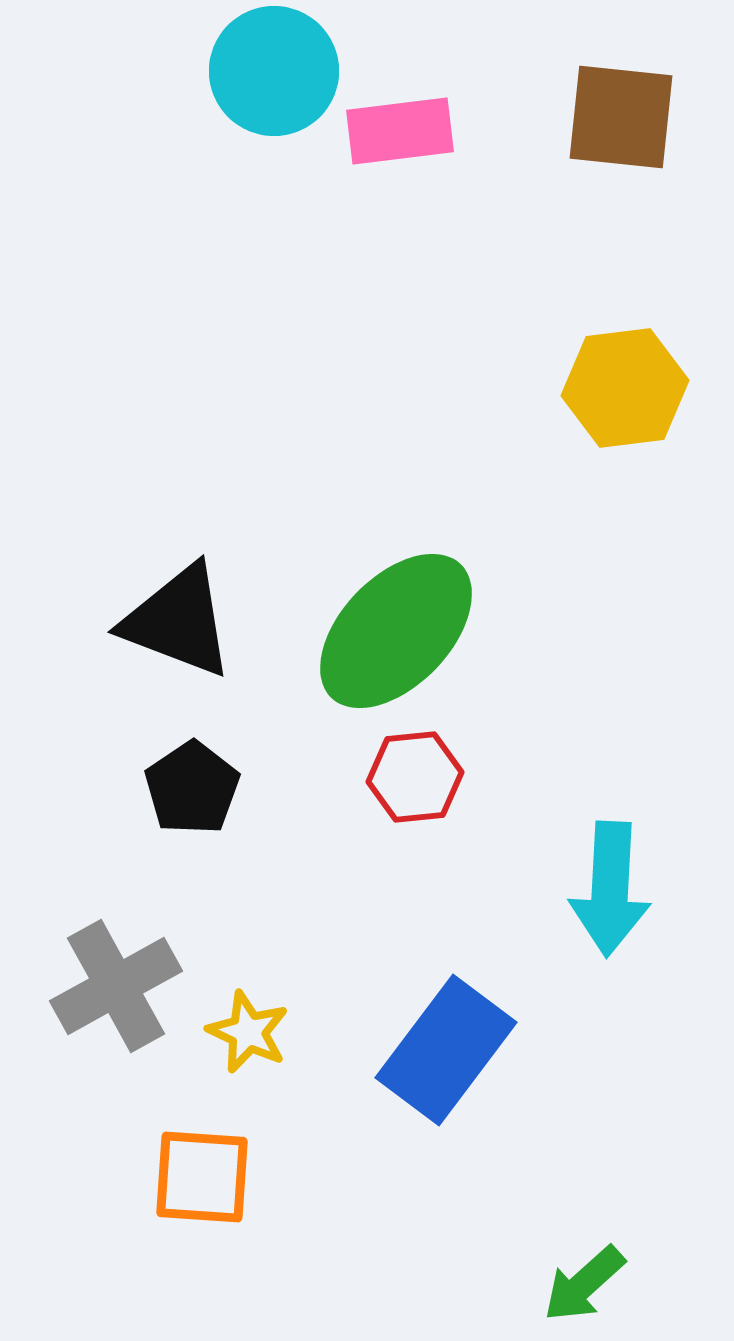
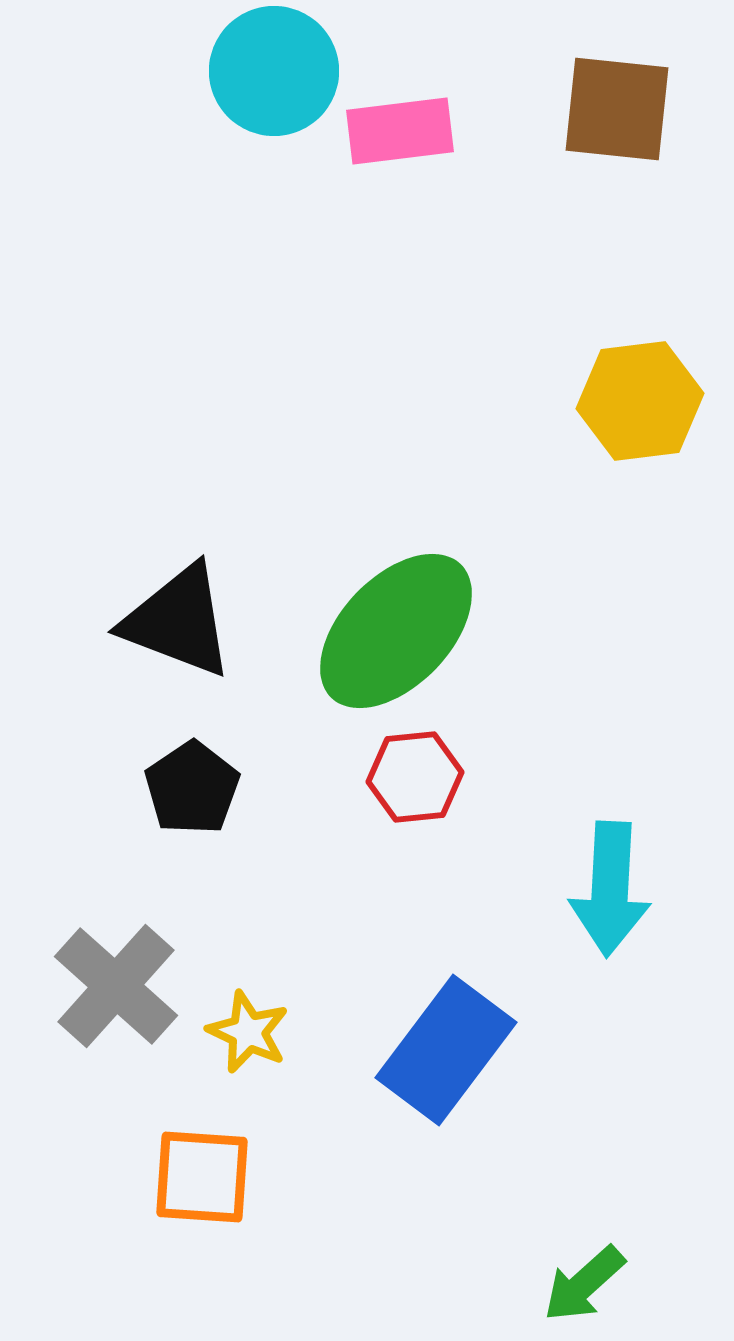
brown square: moved 4 px left, 8 px up
yellow hexagon: moved 15 px right, 13 px down
gray cross: rotated 19 degrees counterclockwise
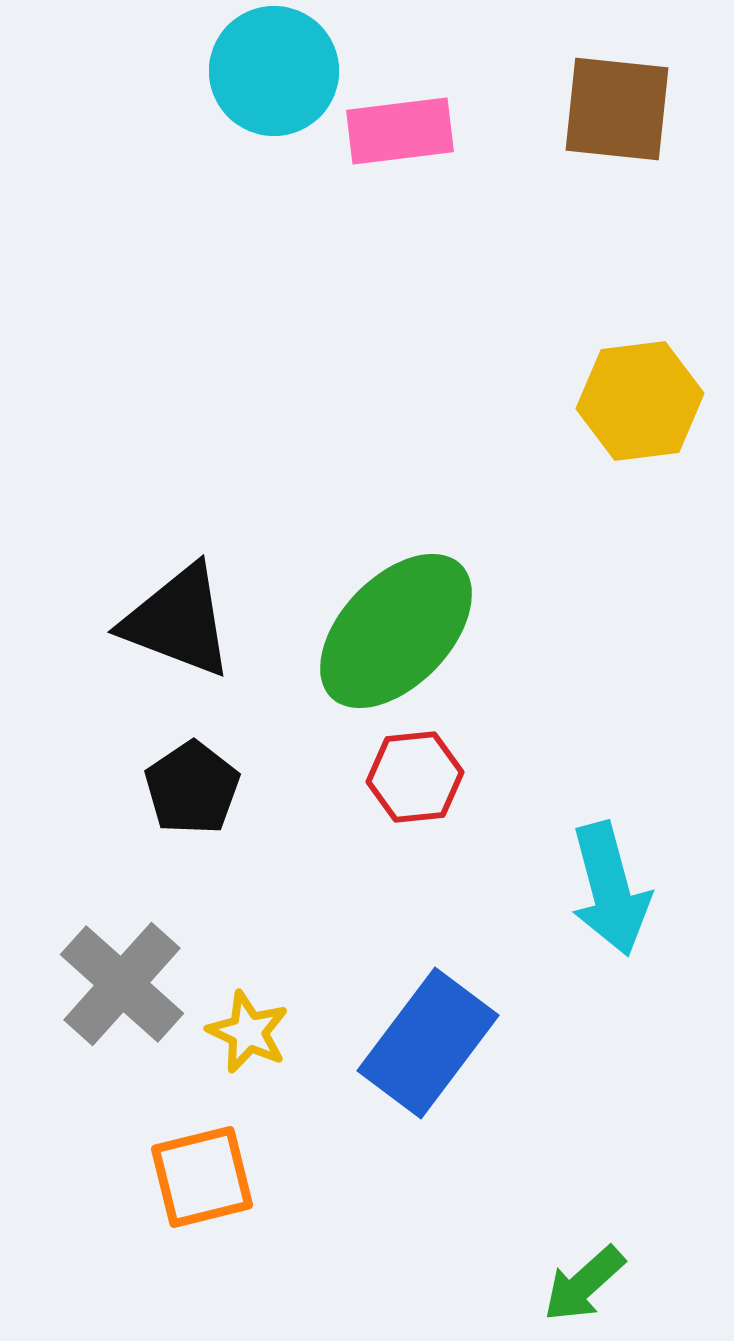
cyan arrow: rotated 18 degrees counterclockwise
gray cross: moved 6 px right, 2 px up
blue rectangle: moved 18 px left, 7 px up
orange square: rotated 18 degrees counterclockwise
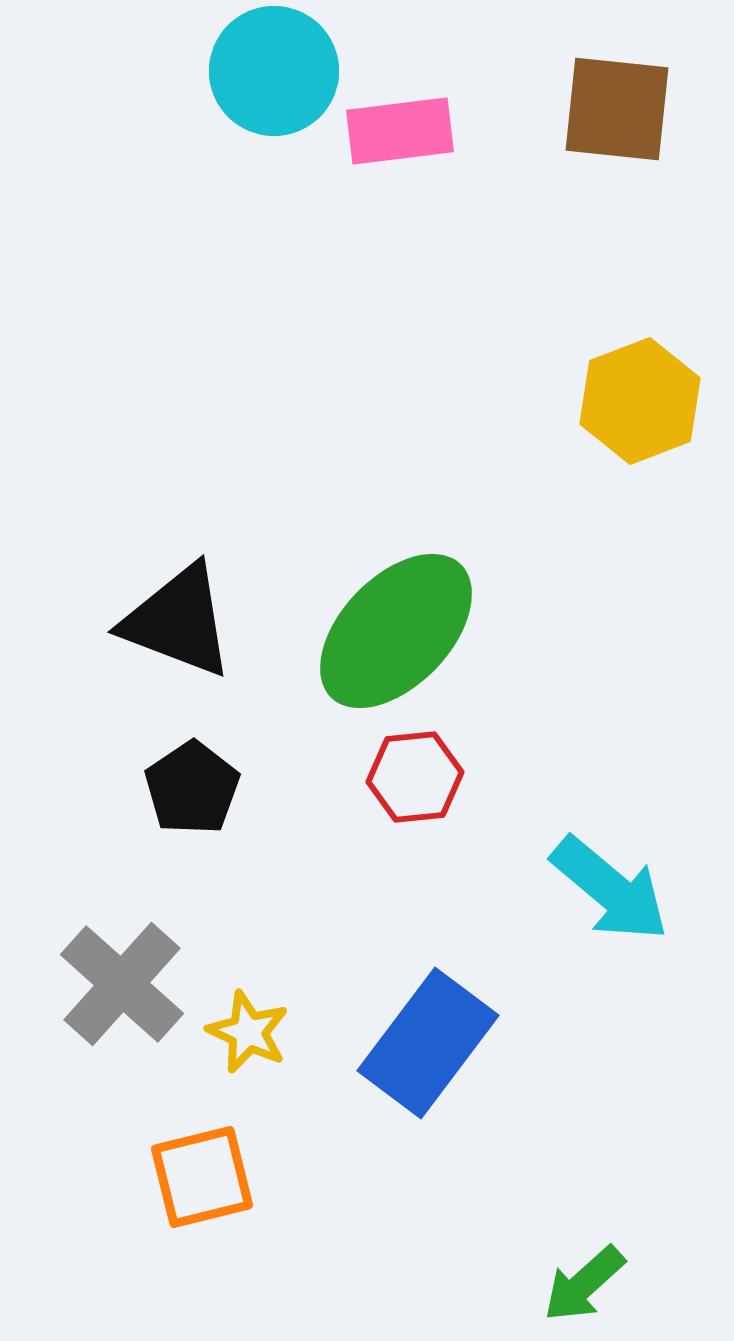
yellow hexagon: rotated 14 degrees counterclockwise
cyan arrow: rotated 35 degrees counterclockwise
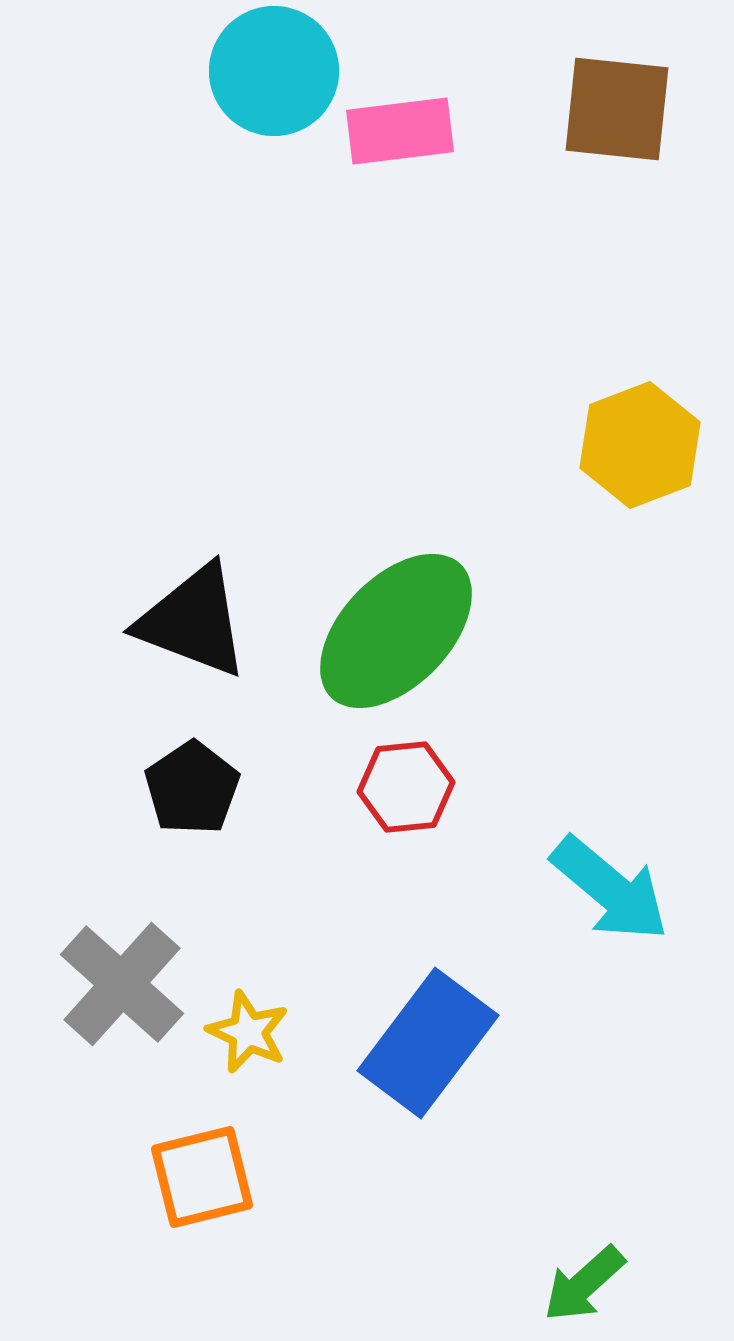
yellow hexagon: moved 44 px down
black triangle: moved 15 px right
red hexagon: moved 9 px left, 10 px down
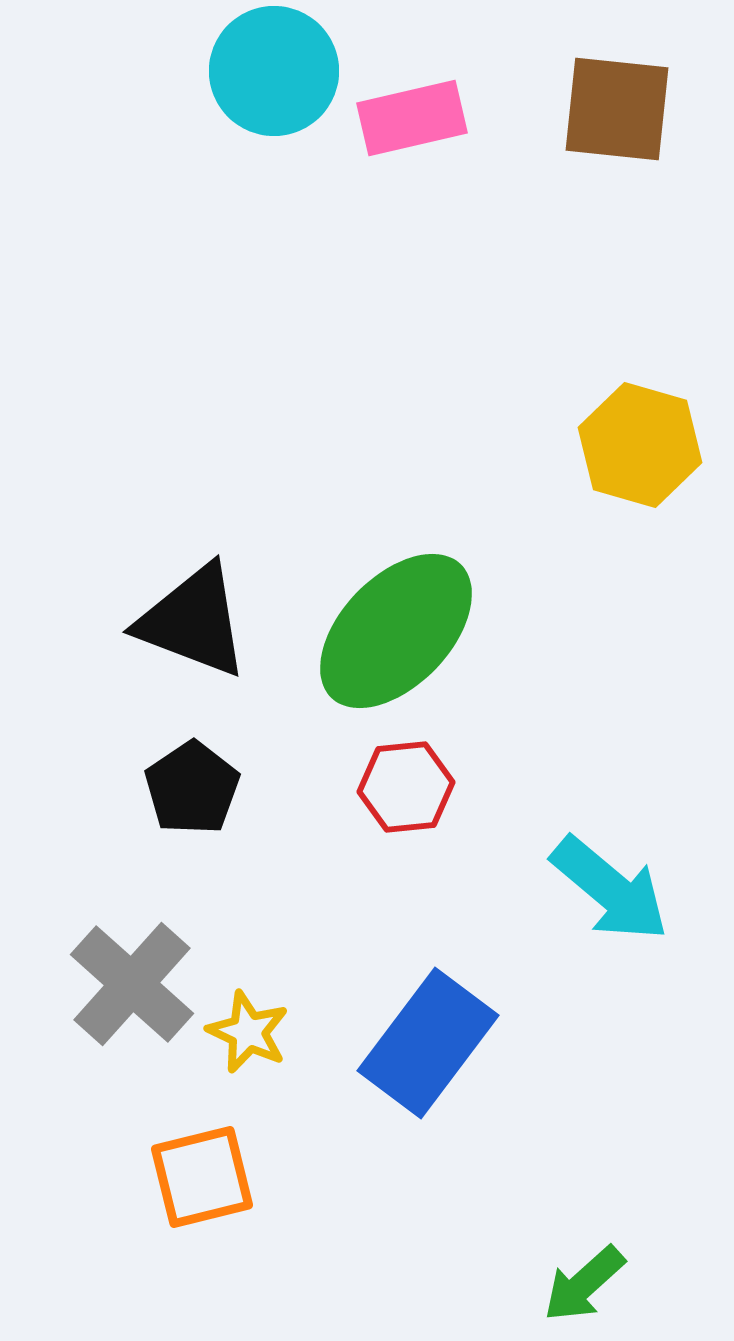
pink rectangle: moved 12 px right, 13 px up; rotated 6 degrees counterclockwise
yellow hexagon: rotated 23 degrees counterclockwise
gray cross: moved 10 px right
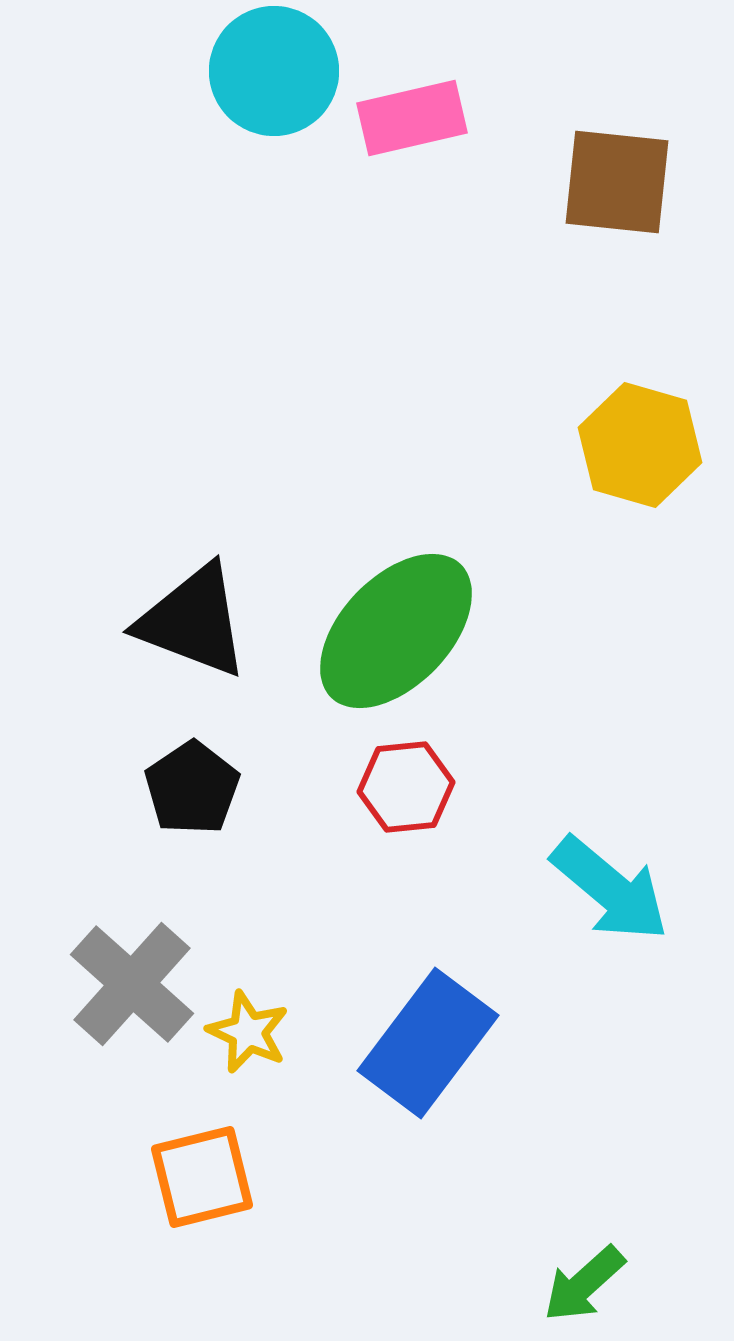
brown square: moved 73 px down
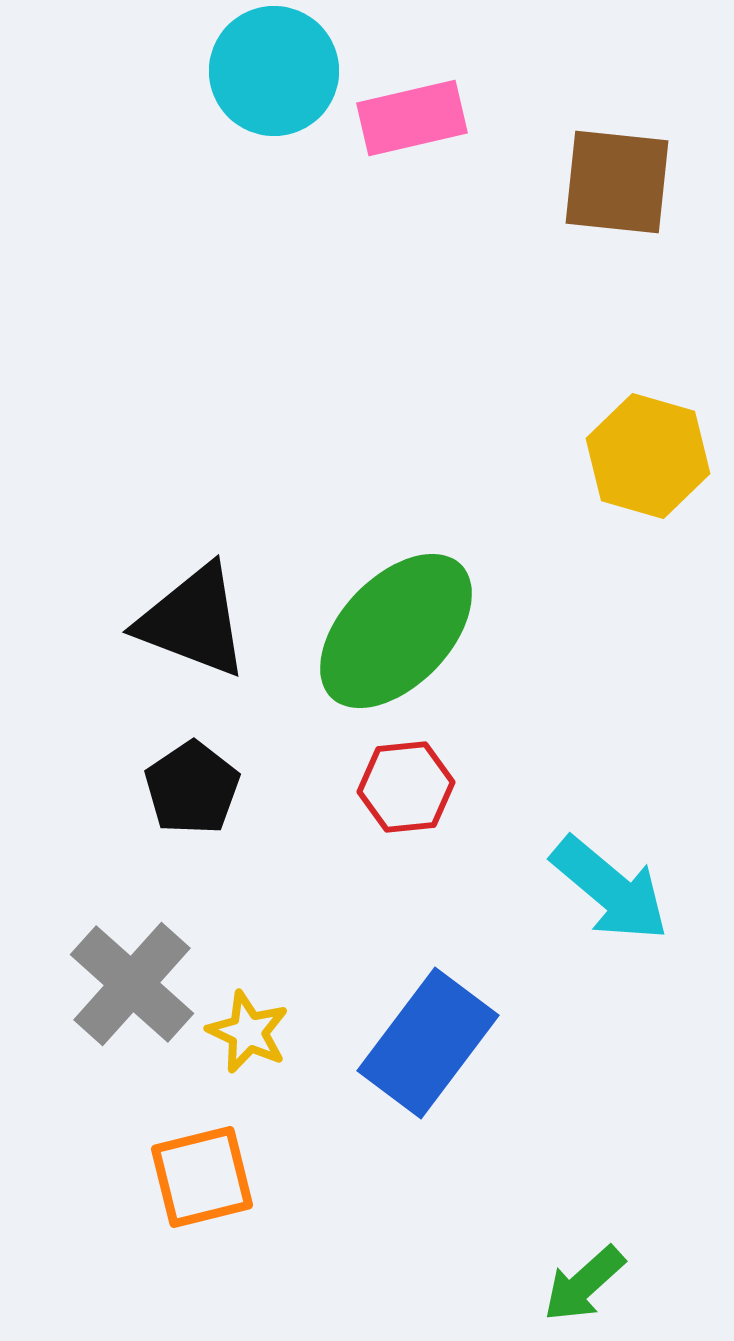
yellow hexagon: moved 8 px right, 11 px down
